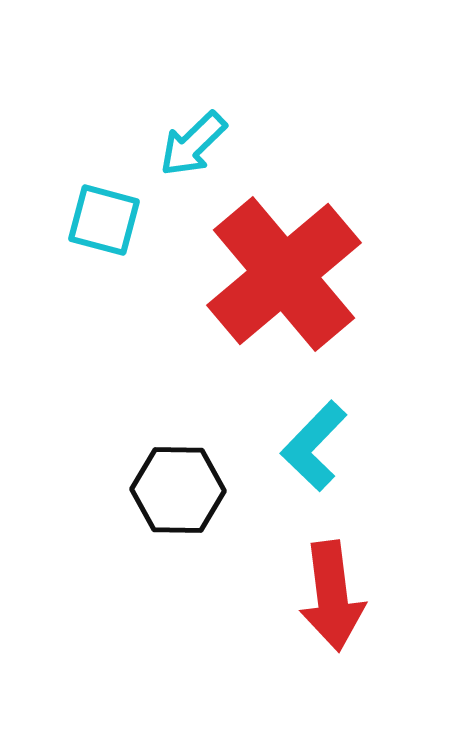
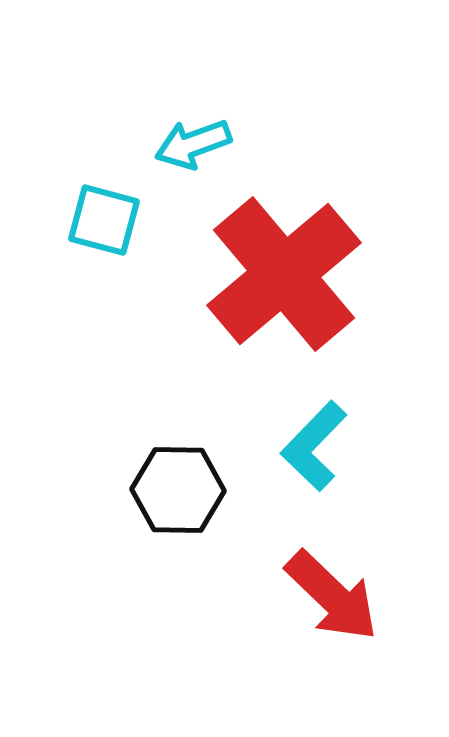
cyan arrow: rotated 24 degrees clockwise
red arrow: rotated 39 degrees counterclockwise
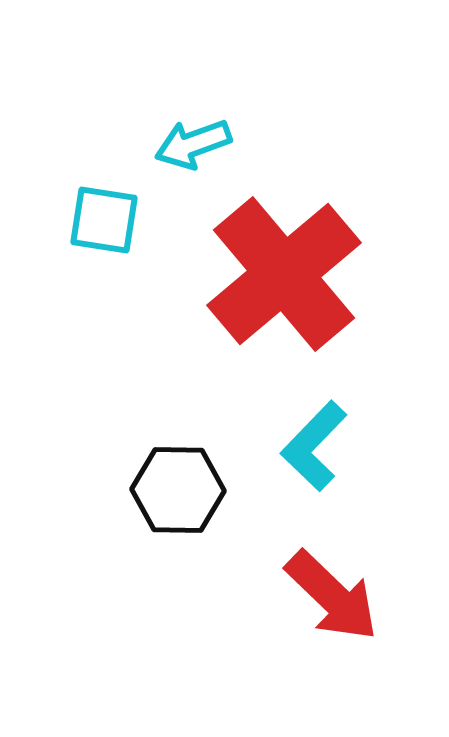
cyan square: rotated 6 degrees counterclockwise
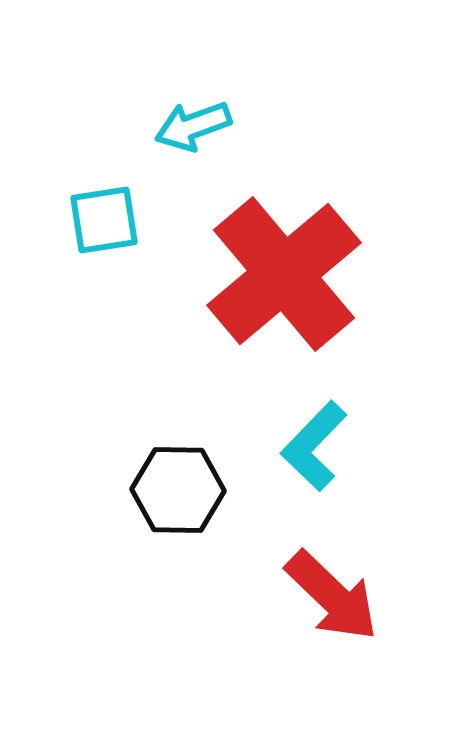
cyan arrow: moved 18 px up
cyan square: rotated 18 degrees counterclockwise
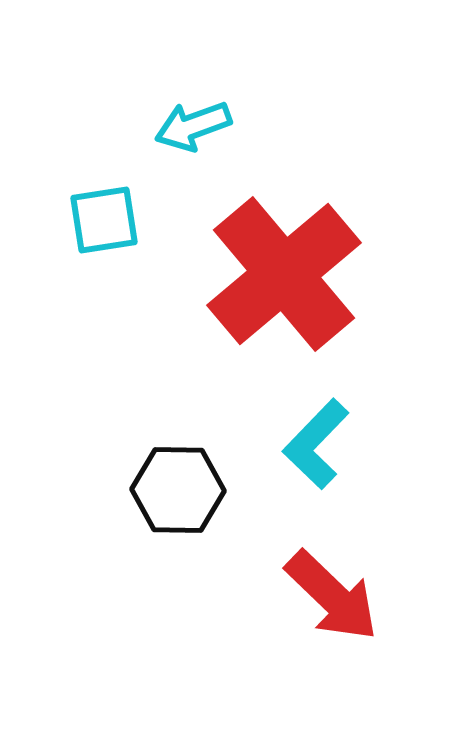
cyan L-shape: moved 2 px right, 2 px up
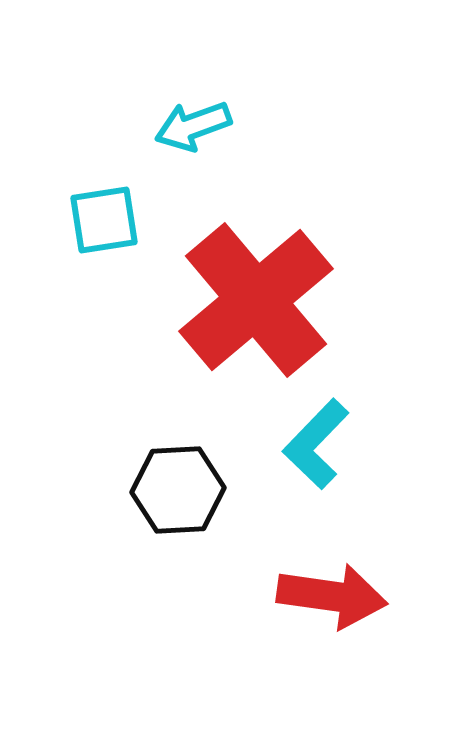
red cross: moved 28 px left, 26 px down
black hexagon: rotated 4 degrees counterclockwise
red arrow: rotated 36 degrees counterclockwise
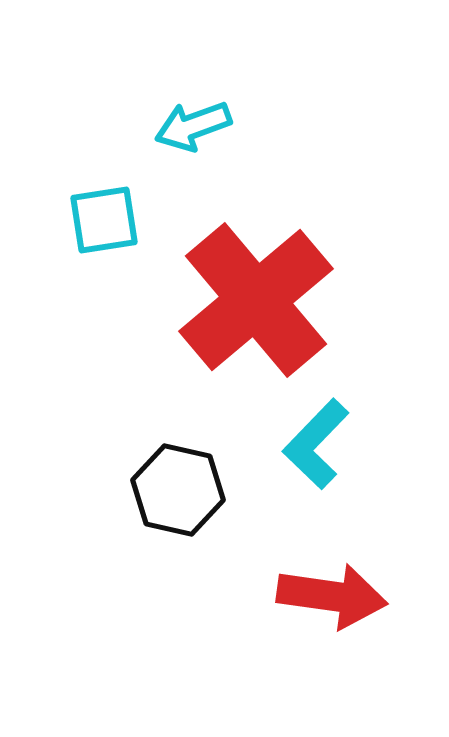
black hexagon: rotated 16 degrees clockwise
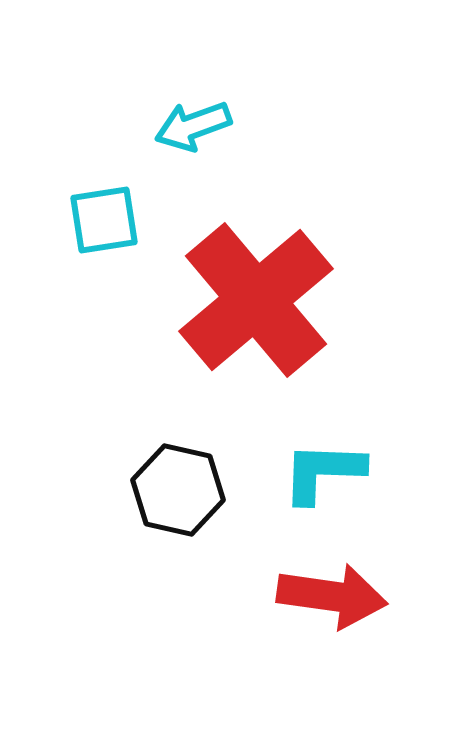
cyan L-shape: moved 7 px right, 28 px down; rotated 48 degrees clockwise
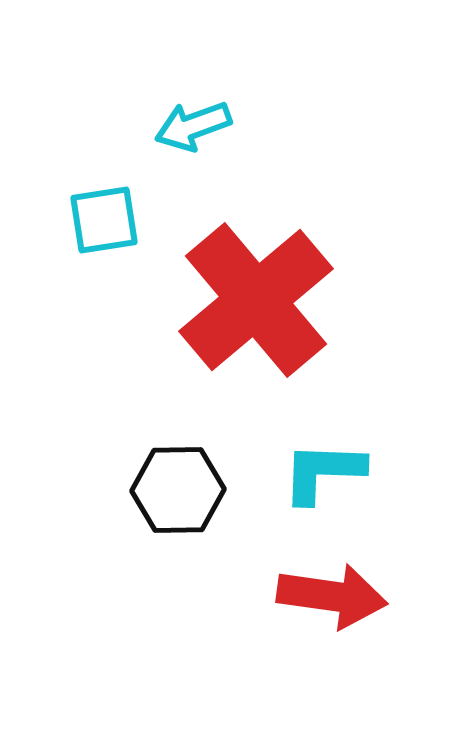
black hexagon: rotated 14 degrees counterclockwise
